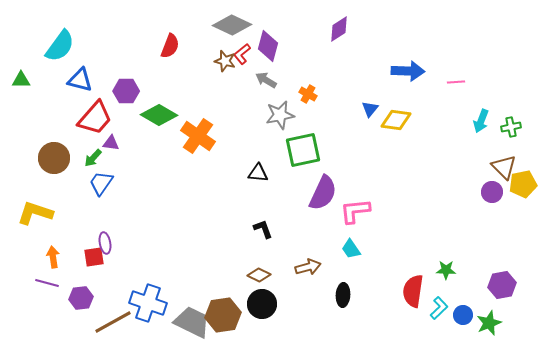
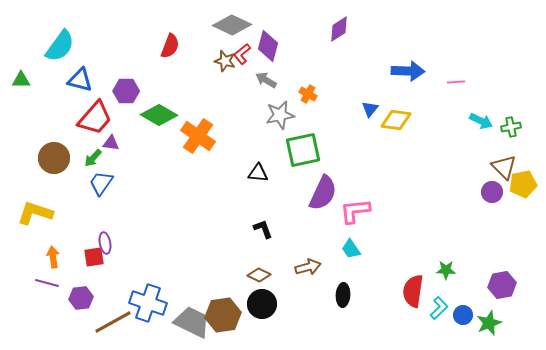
cyan arrow at (481, 121): rotated 85 degrees counterclockwise
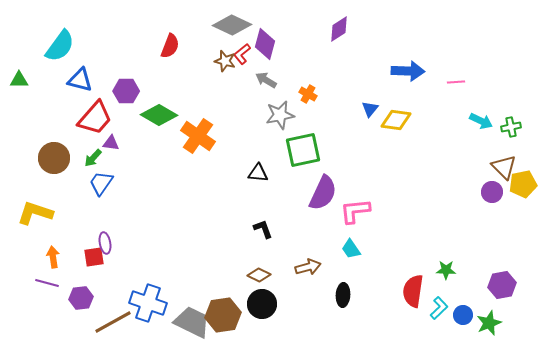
purple diamond at (268, 46): moved 3 px left, 2 px up
green triangle at (21, 80): moved 2 px left
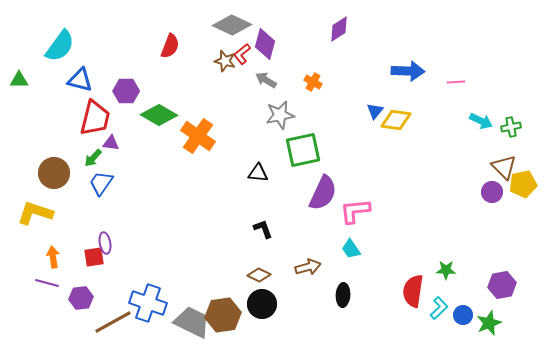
orange cross at (308, 94): moved 5 px right, 12 px up
blue triangle at (370, 109): moved 5 px right, 2 px down
red trapezoid at (95, 118): rotated 27 degrees counterclockwise
brown circle at (54, 158): moved 15 px down
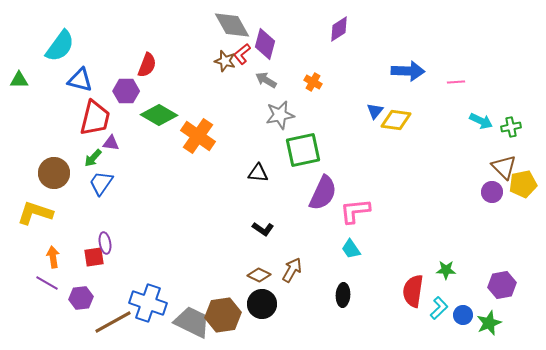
gray diamond at (232, 25): rotated 36 degrees clockwise
red semicircle at (170, 46): moved 23 px left, 19 px down
black L-shape at (263, 229): rotated 145 degrees clockwise
brown arrow at (308, 267): moved 16 px left, 3 px down; rotated 45 degrees counterclockwise
purple line at (47, 283): rotated 15 degrees clockwise
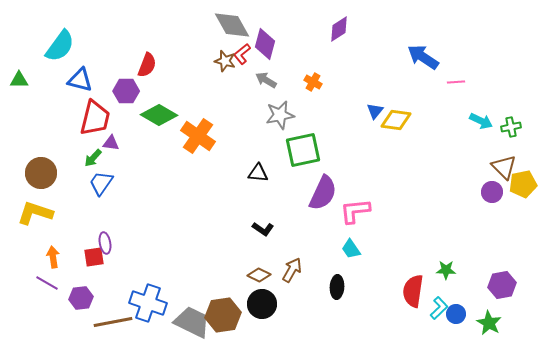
blue arrow at (408, 71): moved 15 px right, 14 px up; rotated 148 degrees counterclockwise
brown circle at (54, 173): moved 13 px left
black ellipse at (343, 295): moved 6 px left, 8 px up
blue circle at (463, 315): moved 7 px left, 1 px up
brown line at (113, 322): rotated 18 degrees clockwise
green star at (489, 323): rotated 20 degrees counterclockwise
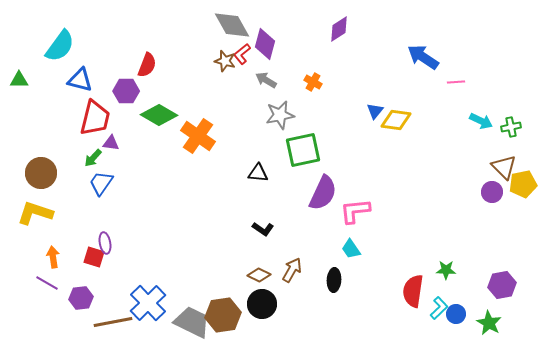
red square at (94, 257): rotated 25 degrees clockwise
black ellipse at (337, 287): moved 3 px left, 7 px up
blue cross at (148, 303): rotated 27 degrees clockwise
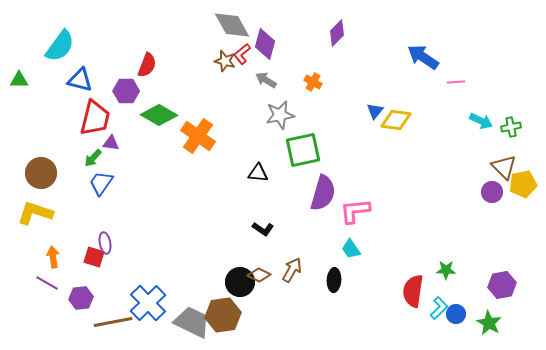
purple diamond at (339, 29): moved 2 px left, 4 px down; rotated 12 degrees counterclockwise
purple semicircle at (323, 193): rotated 9 degrees counterclockwise
black circle at (262, 304): moved 22 px left, 22 px up
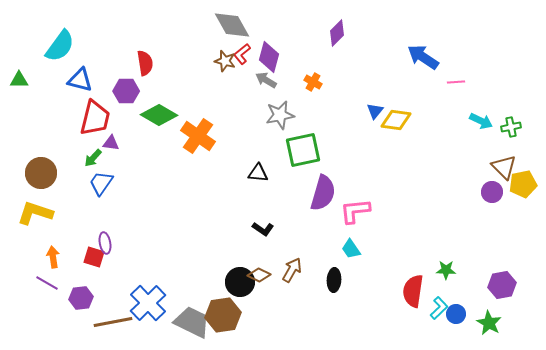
purple diamond at (265, 44): moved 4 px right, 13 px down
red semicircle at (147, 65): moved 2 px left, 2 px up; rotated 30 degrees counterclockwise
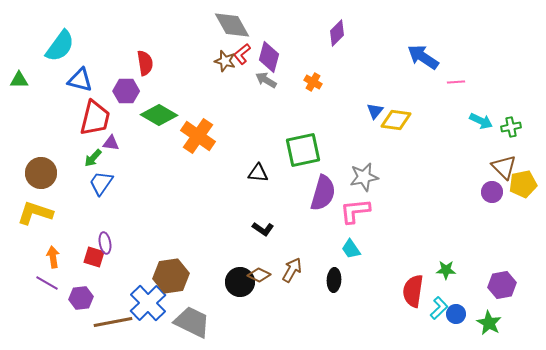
gray star at (280, 115): moved 84 px right, 62 px down
brown hexagon at (223, 315): moved 52 px left, 39 px up
